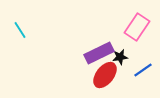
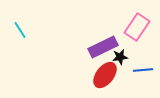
purple rectangle: moved 4 px right, 6 px up
blue line: rotated 30 degrees clockwise
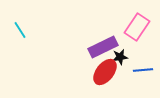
red ellipse: moved 3 px up
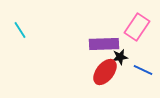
purple rectangle: moved 1 px right, 3 px up; rotated 24 degrees clockwise
blue line: rotated 30 degrees clockwise
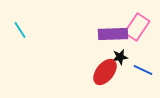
purple rectangle: moved 9 px right, 10 px up
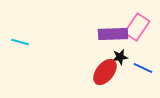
cyan line: moved 12 px down; rotated 42 degrees counterclockwise
blue line: moved 2 px up
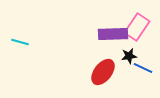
black star: moved 9 px right, 1 px up
red ellipse: moved 2 px left
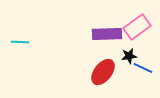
pink rectangle: rotated 20 degrees clockwise
purple rectangle: moved 6 px left
cyan line: rotated 12 degrees counterclockwise
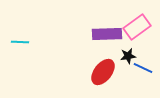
black star: moved 1 px left
